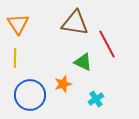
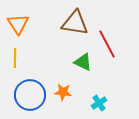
orange star: moved 8 px down; rotated 24 degrees clockwise
cyan cross: moved 3 px right, 4 px down
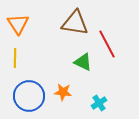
blue circle: moved 1 px left, 1 px down
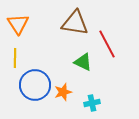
orange star: rotated 24 degrees counterclockwise
blue circle: moved 6 px right, 11 px up
cyan cross: moved 7 px left; rotated 21 degrees clockwise
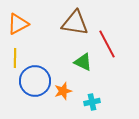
orange triangle: rotated 35 degrees clockwise
blue circle: moved 4 px up
orange star: moved 1 px up
cyan cross: moved 1 px up
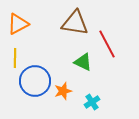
cyan cross: rotated 21 degrees counterclockwise
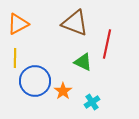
brown triangle: rotated 12 degrees clockwise
red line: rotated 40 degrees clockwise
orange star: rotated 18 degrees counterclockwise
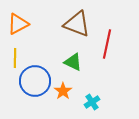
brown triangle: moved 2 px right, 1 px down
green triangle: moved 10 px left
